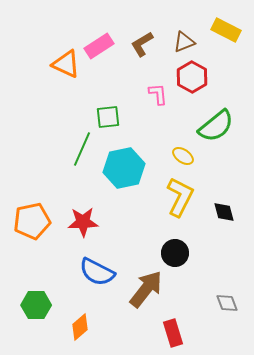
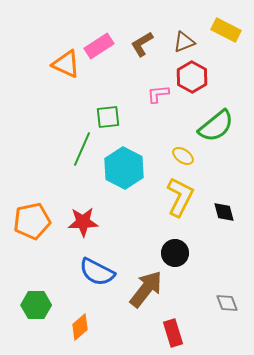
pink L-shape: rotated 90 degrees counterclockwise
cyan hexagon: rotated 21 degrees counterclockwise
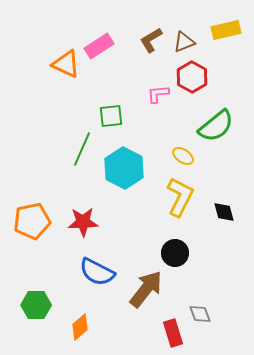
yellow rectangle: rotated 40 degrees counterclockwise
brown L-shape: moved 9 px right, 4 px up
green square: moved 3 px right, 1 px up
gray diamond: moved 27 px left, 11 px down
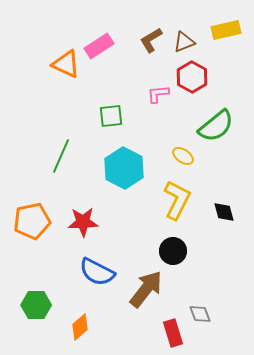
green line: moved 21 px left, 7 px down
yellow L-shape: moved 3 px left, 3 px down
black circle: moved 2 px left, 2 px up
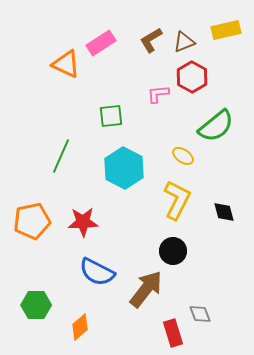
pink rectangle: moved 2 px right, 3 px up
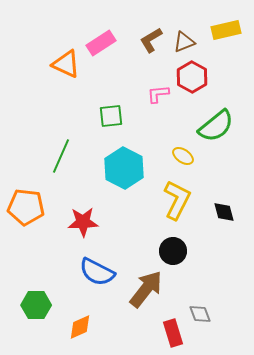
orange pentagon: moved 6 px left, 14 px up; rotated 18 degrees clockwise
orange diamond: rotated 16 degrees clockwise
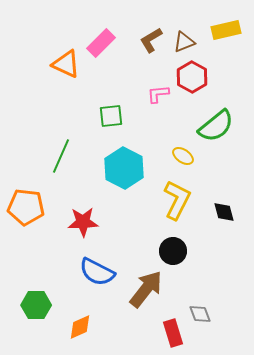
pink rectangle: rotated 12 degrees counterclockwise
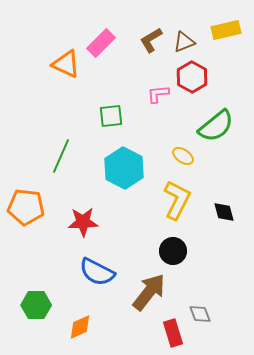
brown arrow: moved 3 px right, 3 px down
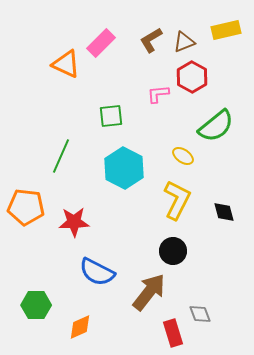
red star: moved 9 px left
